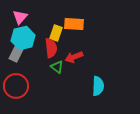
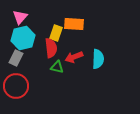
gray rectangle: moved 4 px down
green triangle: rotated 24 degrees counterclockwise
cyan semicircle: moved 27 px up
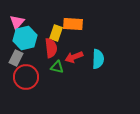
pink triangle: moved 3 px left, 5 px down
orange rectangle: moved 1 px left
cyan hexagon: moved 2 px right
red circle: moved 10 px right, 9 px up
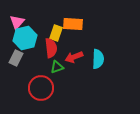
green triangle: rotated 32 degrees counterclockwise
red circle: moved 15 px right, 11 px down
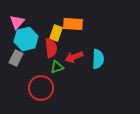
cyan hexagon: moved 1 px right, 1 px down
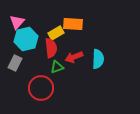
yellow rectangle: rotated 42 degrees clockwise
gray rectangle: moved 1 px left, 5 px down
